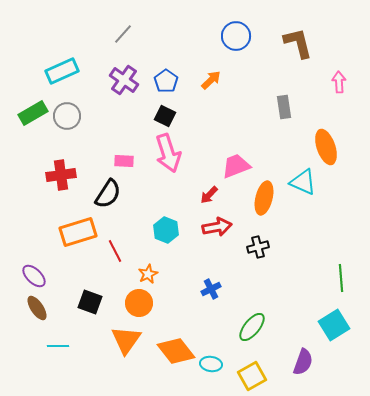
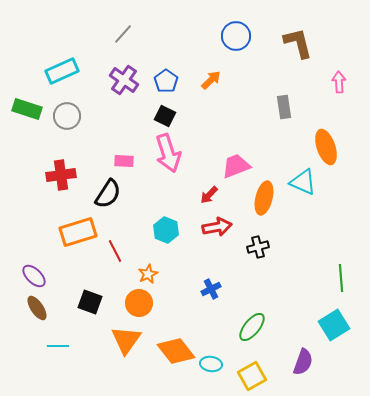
green rectangle at (33, 113): moved 6 px left, 4 px up; rotated 48 degrees clockwise
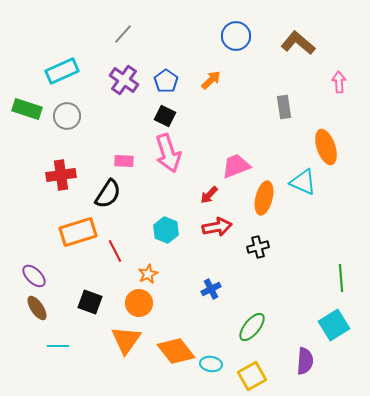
brown L-shape at (298, 43): rotated 36 degrees counterclockwise
purple semicircle at (303, 362): moved 2 px right, 1 px up; rotated 16 degrees counterclockwise
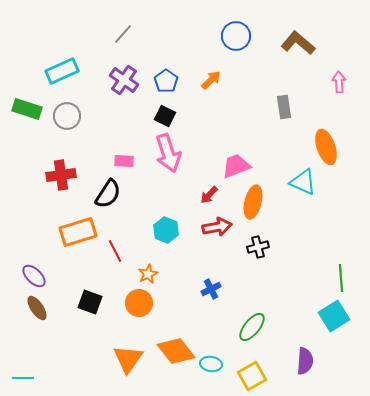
orange ellipse at (264, 198): moved 11 px left, 4 px down
cyan square at (334, 325): moved 9 px up
orange triangle at (126, 340): moved 2 px right, 19 px down
cyan line at (58, 346): moved 35 px left, 32 px down
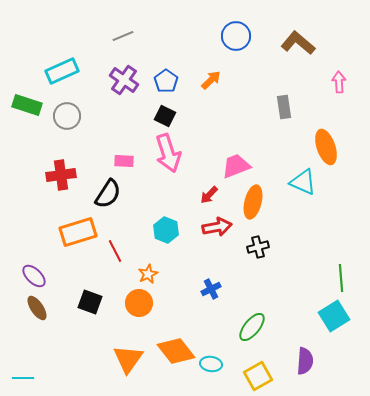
gray line at (123, 34): moved 2 px down; rotated 25 degrees clockwise
green rectangle at (27, 109): moved 4 px up
yellow square at (252, 376): moved 6 px right
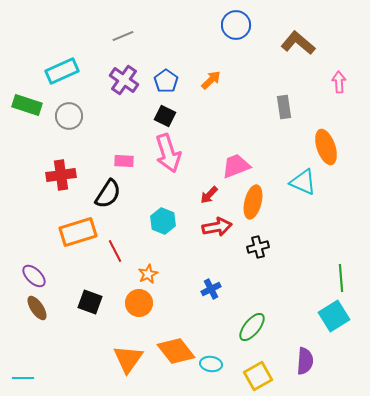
blue circle at (236, 36): moved 11 px up
gray circle at (67, 116): moved 2 px right
cyan hexagon at (166, 230): moved 3 px left, 9 px up
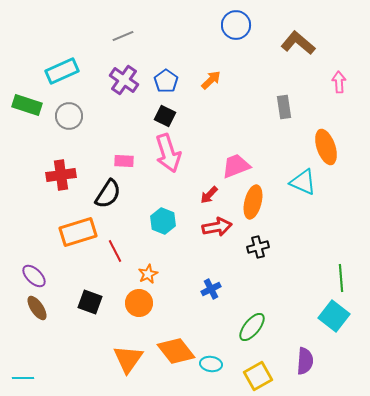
cyan square at (334, 316): rotated 20 degrees counterclockwise
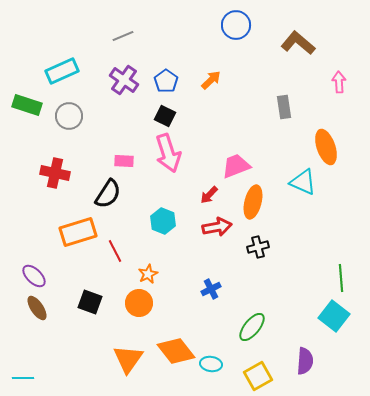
red cross at (61, 175): moved 6 px left, 2 px up; rotated 20 degrees clockwise
